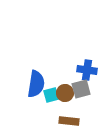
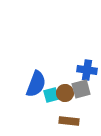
blue semicircle: rotated 12 degrees clockwise
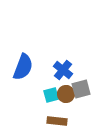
blue cross: moved 24 px left; rotated 30 degrees clockwise
blue semicircle: moved 13 px left, 17 px up
brown circle: moved 1 px right, 1 px down
brown rectangle: moved 12 px left
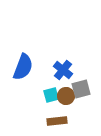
brown circle: moved 2 px down
brown rectangle: rotated 12 degrees counterclockwise
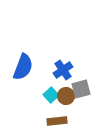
blue cross: rotated 18 degrees clockwise
cyan square: rotated 28 degrees counterclockwise
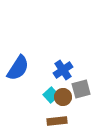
blue semicircle: moved 5 px left, 1 px down; rotated 12 degrees clockwise
brown circle: moved 3 px left, 1 px down
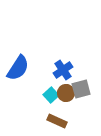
brown circle: moved 3 px right, 4 px up
brown rectangle: rotated 30 degrees clockwise
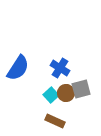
blue cross: moved 3 px left, 2 px up; rotated 24 degrees counterclockwise
brown rectangle: moved 2 px left
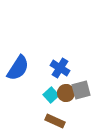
gray square: moved 1 px down
